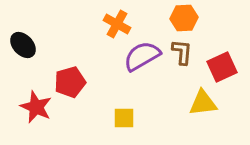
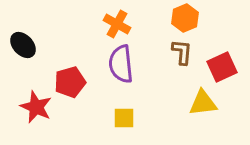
orange hexagon: moved 1 px right; rotated 20 degrees counterclockwise
purple semicircle: moved 21 px left, 8 px down; rotated 66 degrees counterclockwise
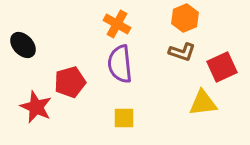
brown L-shape: rotated 104 degrees clockwise
purple semicircle: moved 1 px left
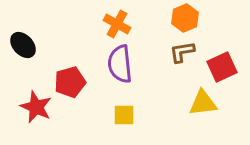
brown L-shape: rotated 152 degrees clockwise
yellow square: moved 3 px up
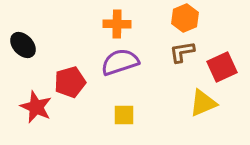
orange cross: rotated 28 degrees counterclockwise
purple semicircle: moved 2 px up; rotated 78 degrees clockwise
yellow triangle: rotated 16 degrees counterclockwise
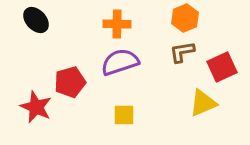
black ellipse: moved 13 px right, 25 px up
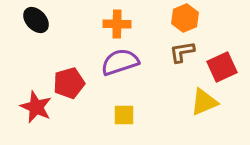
red pentagon: moved 1 px left, 1 px down
yellow triangle: moved 1 px right, 1 px up
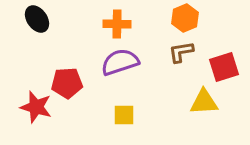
black ellipse: moved 1 px right, 1 px up; rotated 8 degrees clockwise
brown L-shape: moved 1 px left
red square: moved 2 px right; rotated 8 degrees clockwise
red pentagon: moved 2 px left; rotated 12 degrees clockwise
yellow triangle: rotated 20 degrees clockwise
red star: rotated 8 degrees counterclockwise
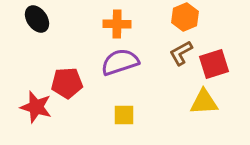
orange hexagon: moved 1 px up
brown L-shape: moved 1 px down; rotated 20 degrees counterclockwise
red square: moved 10 px left, 3 px up
